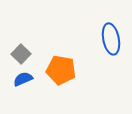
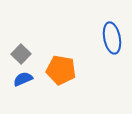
blue ellipse: moved 1 px right, 1 px up
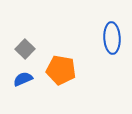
blue ellipse: rotated 8 degrees clockwise
gray square: moved 4 px right, 5 px up
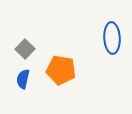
blue semicircle: rotated 54 degrees counterclockwise
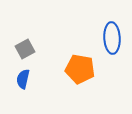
gray square: rotated 18 degrees clockwise
orange pentagon: moved 19 px right, 1 px up
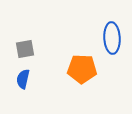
gray square: rotated 18 degrees clockwise
orange pentagon: moved 2 px right; rotated 8 degrees counterclockwise
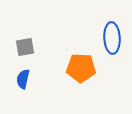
gray square: moved 2 px up
orange pentagon: moved 1 px left, 1 px up
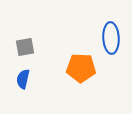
blue ellipse: moved 1 px left
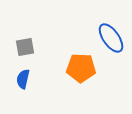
blue ellipse: rotated 32 degrees counterclockwise
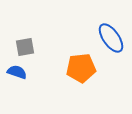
orange pentagon: rotated 8 degrees counterclockwise
blue semicircle: moved 6 px left, 7 px up; rotated 96 degrees clockwise
